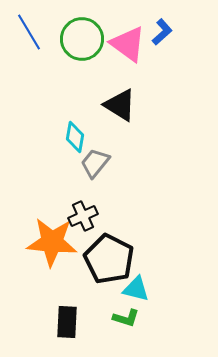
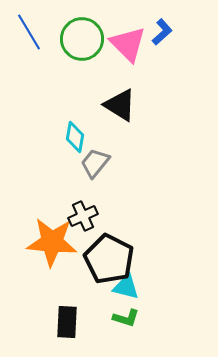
pink triangle: rotated 9 degrees clockwise
cyan triangle: moved 10 px left, 2 px up
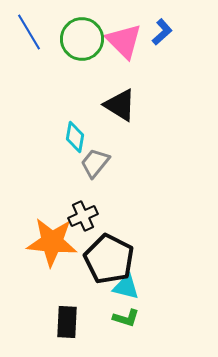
pink triangle: moved 4 px left, 3 px up
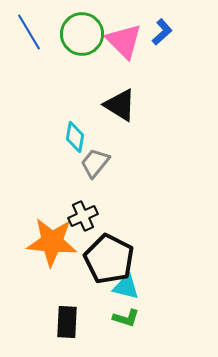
green circle: moved 5 px up
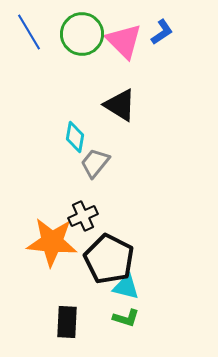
blue L-shape: rotated 8 degrees clockwise
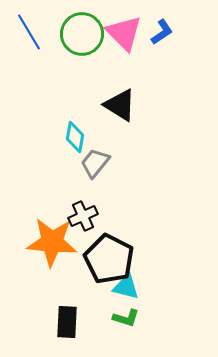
pink triangle: moved 8 px up
